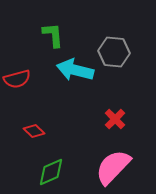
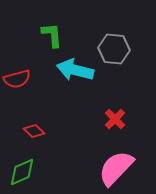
green L-shape: moved 1 px left
gray hexagon: moved 3 px up
pink semicircle: moved 3 px right, 1 px down
green diamond: moved 29 px left
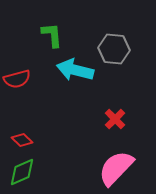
red diamond: moved 12 px left, 9 px down
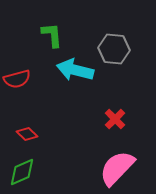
red diamond: moved 5 px right, 6 px up
pink semicircle: moved 1 px right
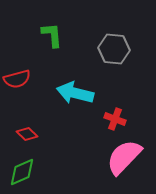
cyan arrow: moved 23 px down
red cross: rotated 25 degrees counterclockwise
pink semicircle: moved 7 px right, 11 px up
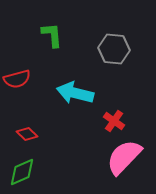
red cross: moved 1 px left, 2 px down; rotated 15 degrees clockwise
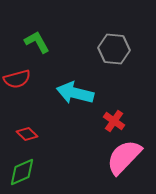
green L-shape: moved 15 px left, 7 px down; rotated 24 degrees counterclockwise
